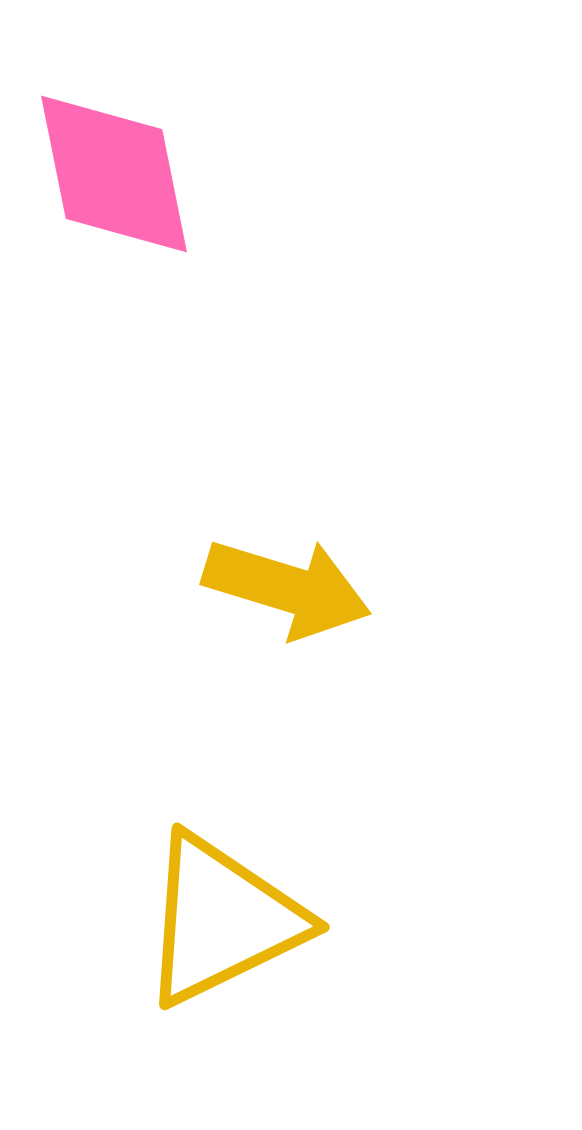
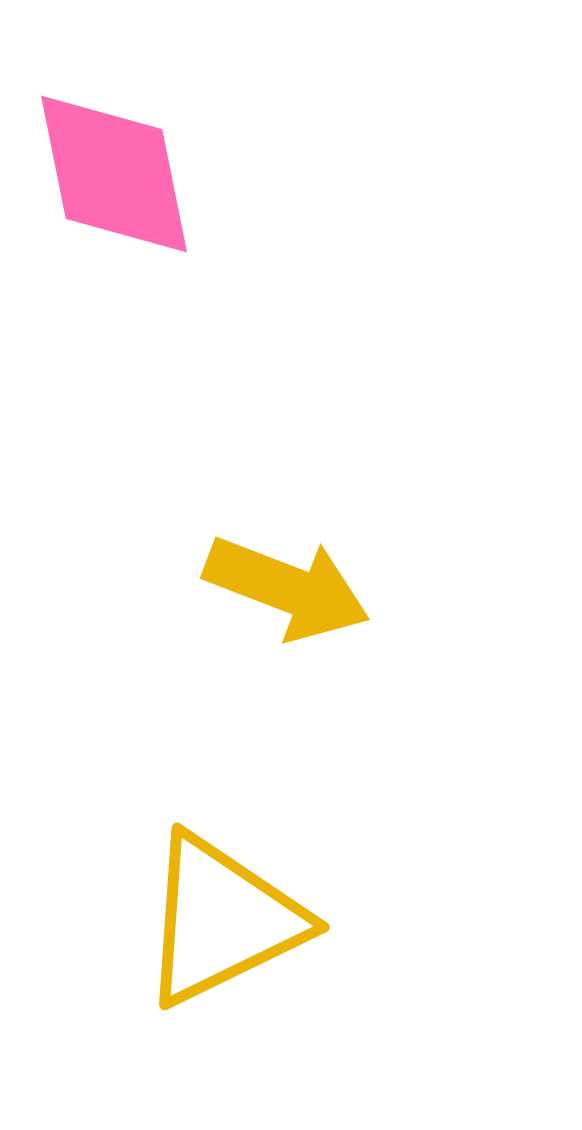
yellow arrow: rotated 4 degrees clockwise
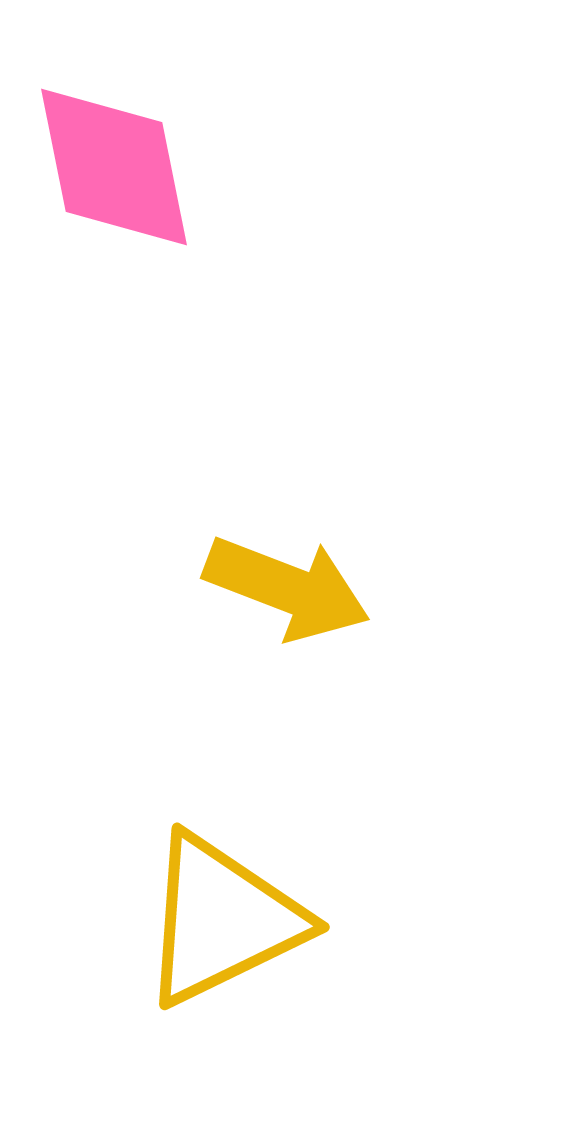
pink diamond: moved 7 px up
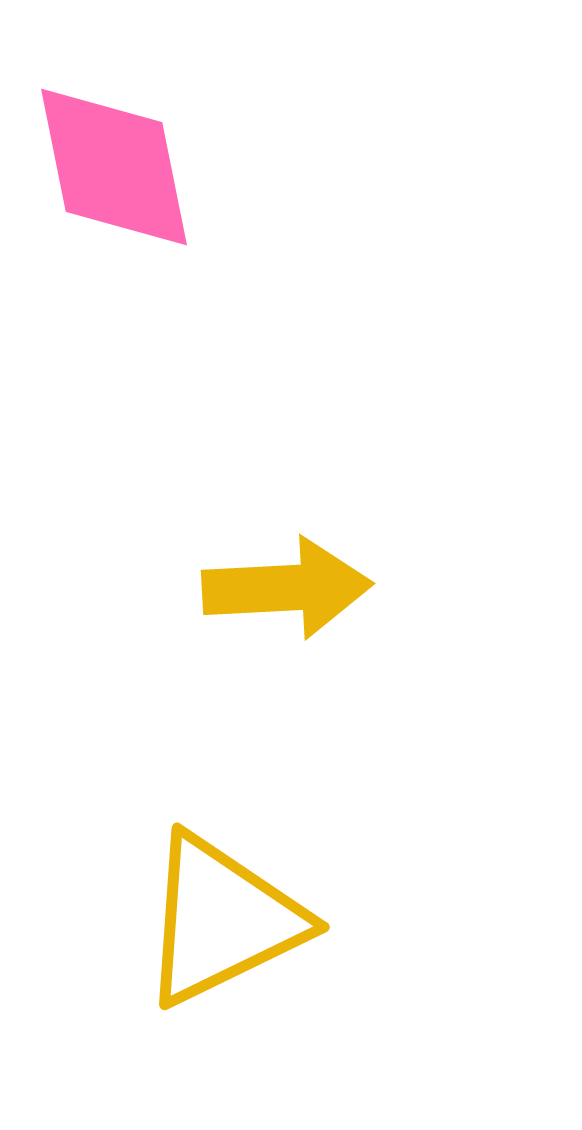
yellow arrow: rotated 24 degrees counterclockwise
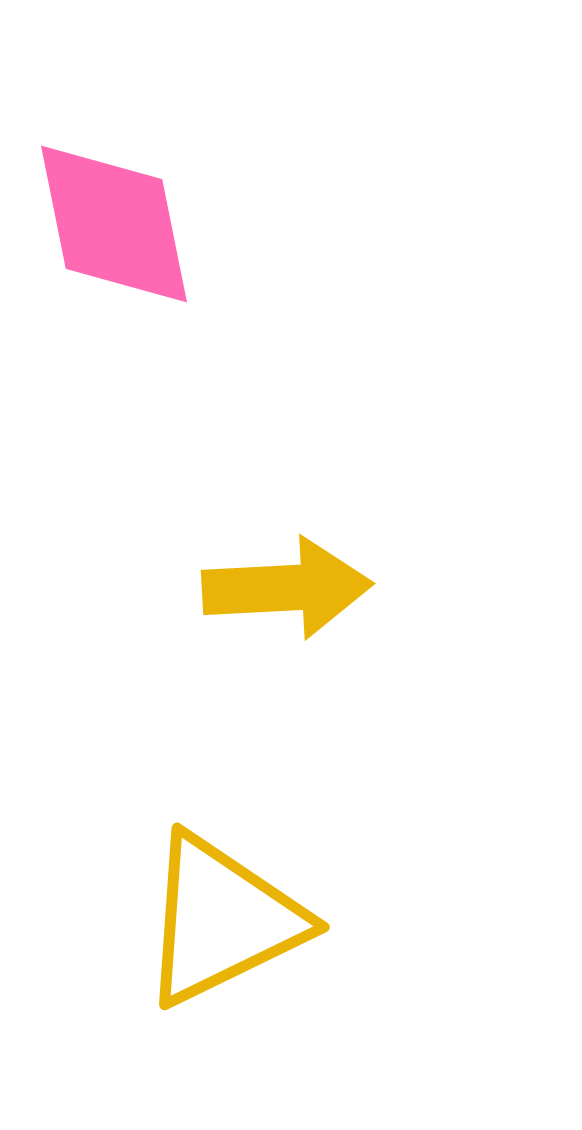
pink diamond: moved 57 px down
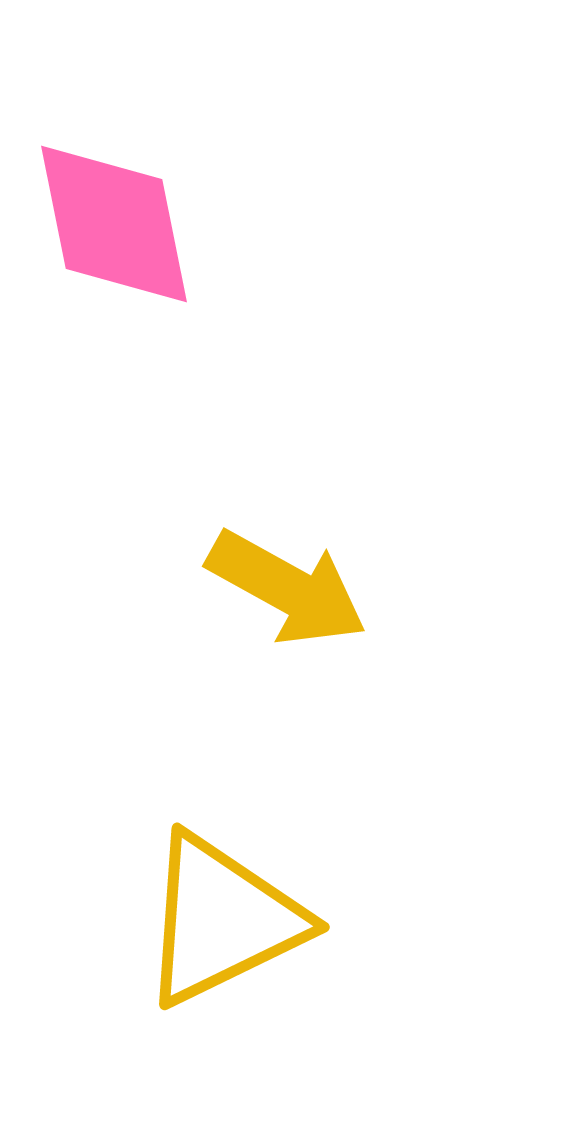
yellow arrow: rotated 32 degrees clockwise
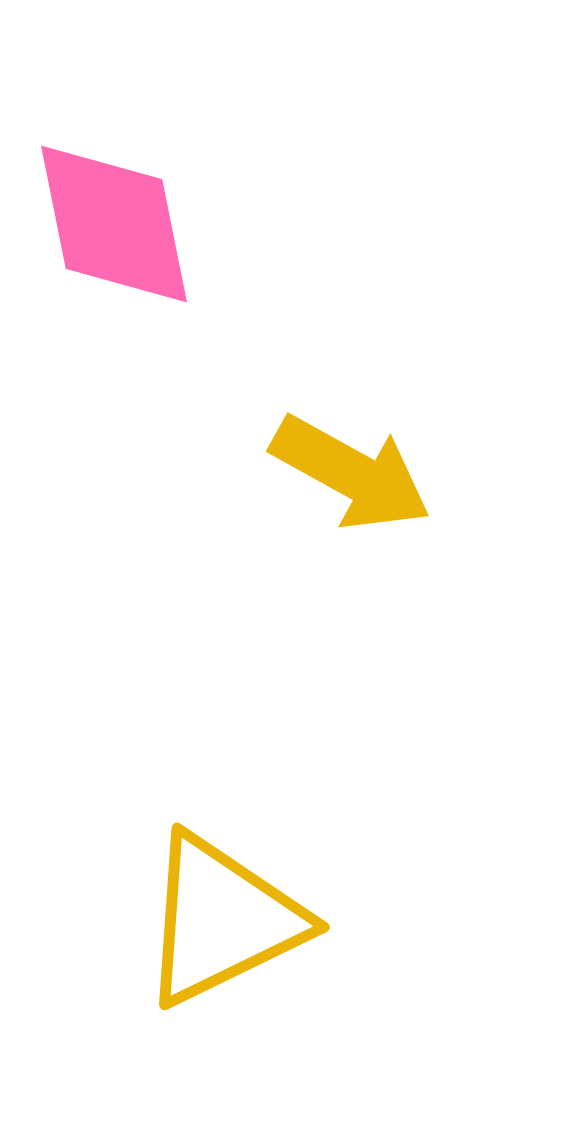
yellow arrow: moved 64 px right, 115 px up
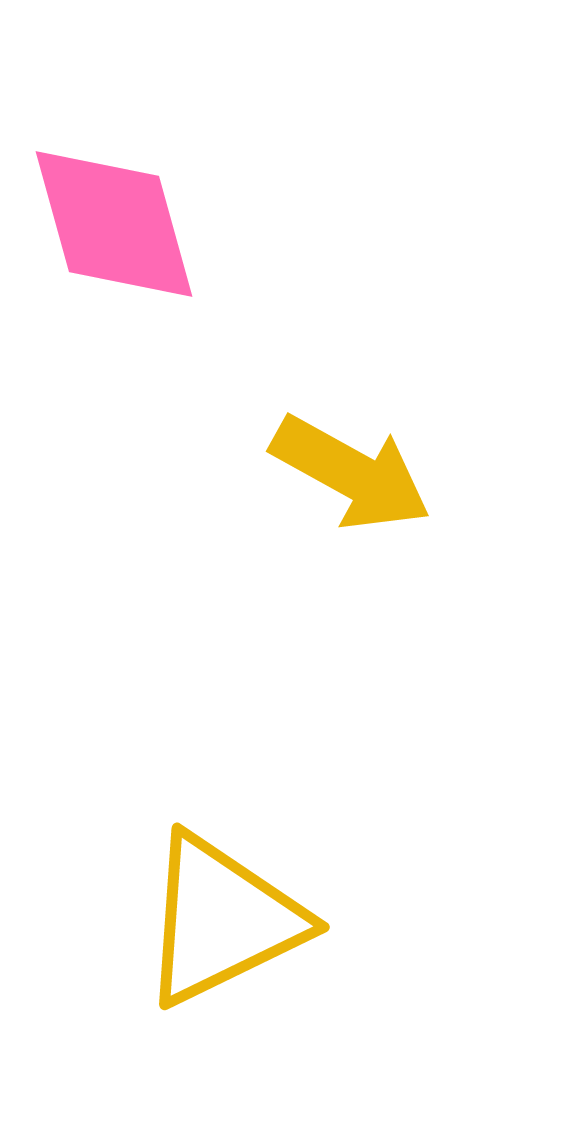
pink diamond: rotated 4 degrees counterclockwise
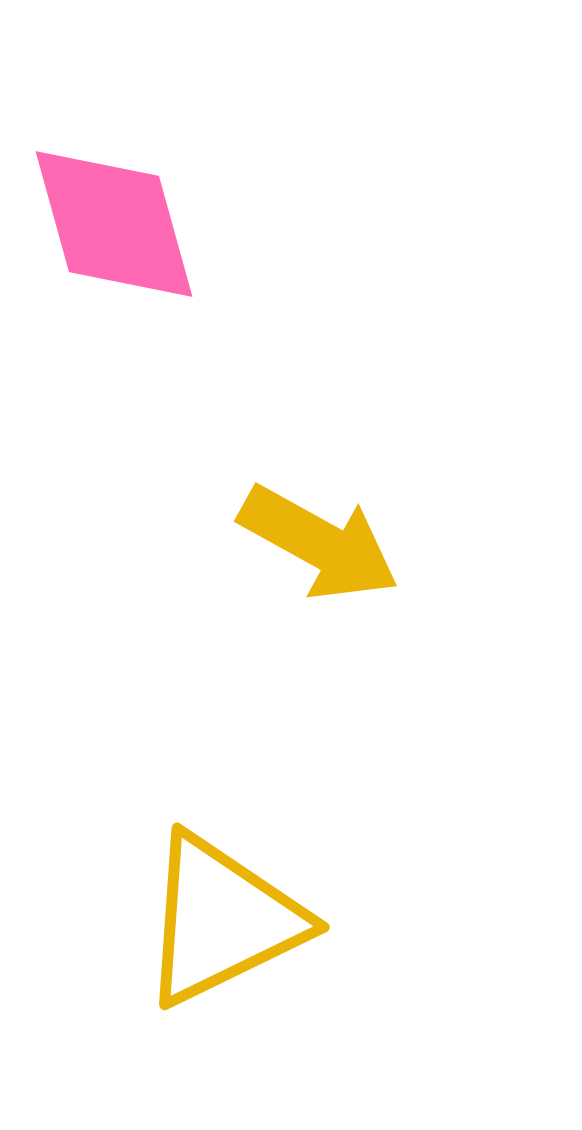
yellow arrow: moved 32 px left, 70 px down
